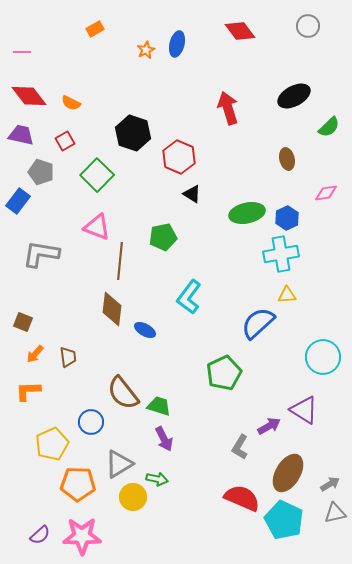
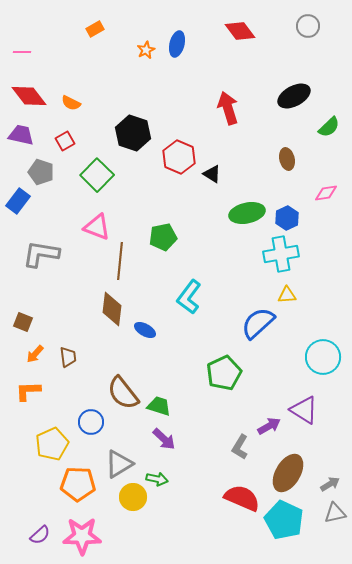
black triangle at (192, 194): moved 20 px right, 20 px up
purple arrow at (164, 439): rotated 20 degrees counterclockwise
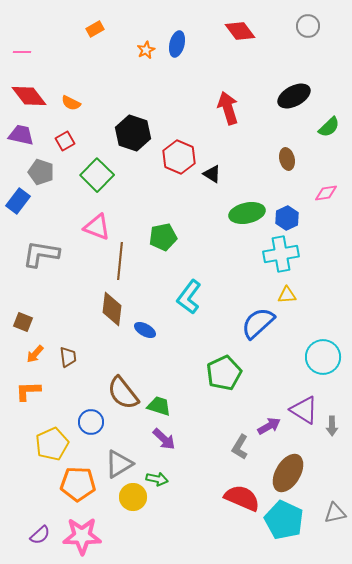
gray arrow at (330, 484): moved 2 px right, 58 px up; rotated 120 degrees clockwise
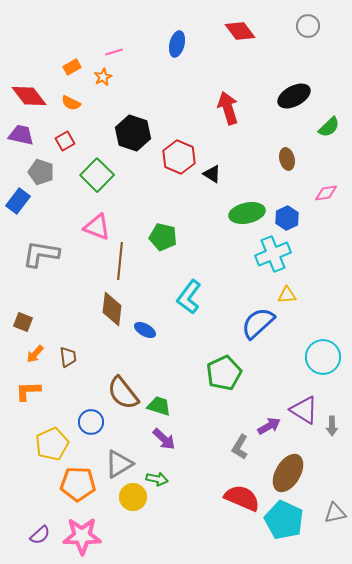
orange rectangle at (95, 29): moved 23 px left, 38 px down
orange star at (146, 50): moved 43 px left, 27 px down
pink line at (22, 52): moved 92 px right; rotated 18 degrees counterclockwise
green pentagon at (163, 237): rotated 24 degrees clockwise
cyan cross at (281, 254): moved 8 px left; rotated 12 degrees counterclockwise
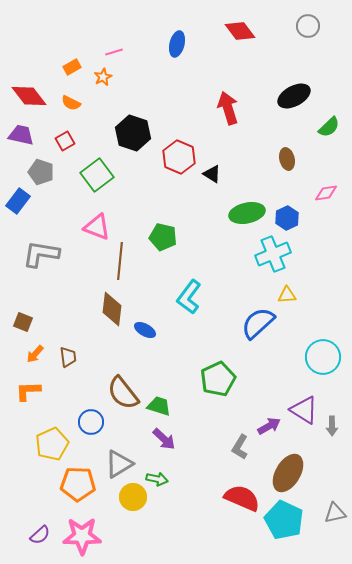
green square at (97, 175): rotated 8 degrees clockwise
green pentagon at (224, 373): moved 6 px left, 6 px down
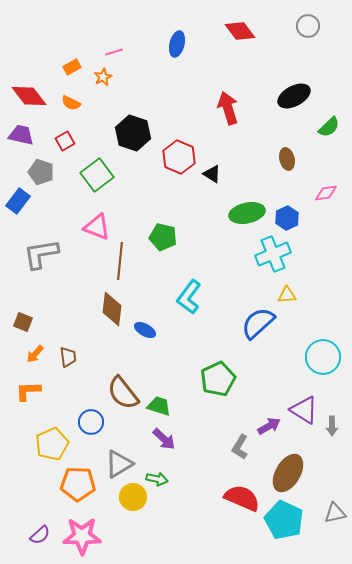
gray L-shape at (41, 254): rotated 18 degrees counterclockwise
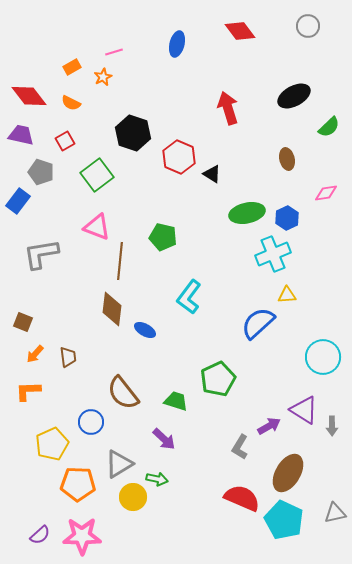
green trapezoid at (159, 406): moved 17 px right, 5 px up
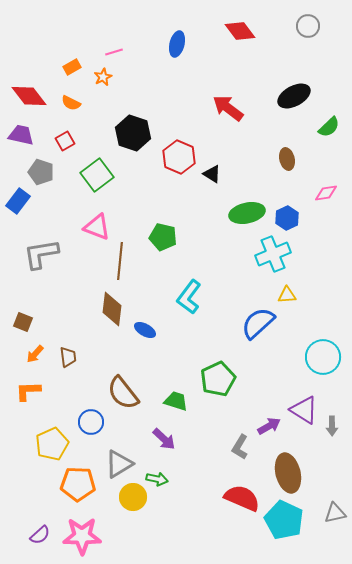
red arrow at (228, 108): rotated 36 degrees counterclockwise
brown ellipse at (288, 473): rotated 45 degrees counterclockwise
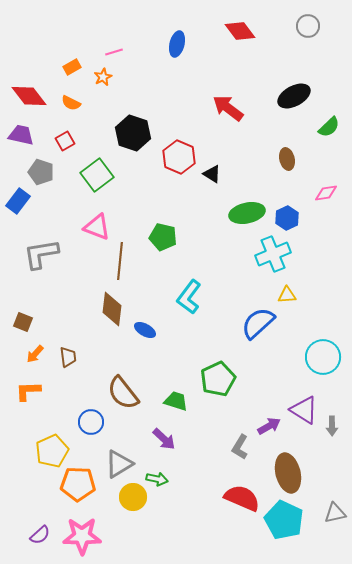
yellow pentagon at (52, 444): moved 7 px down
